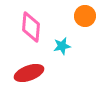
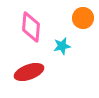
orange circle: moved 2 px left, 2 px down
red ellipse: moved 1 px up
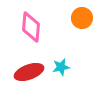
orange circle: moved 1 px left
cyan star: moved 1 px left, 21 px down
